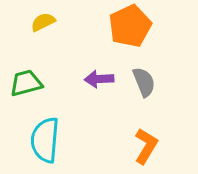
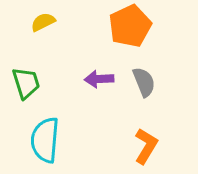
green trapezoid: rotated 88 degrees clockwise
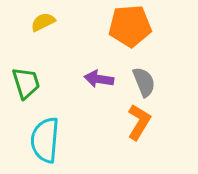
orange pentagon: rotated 21 degrees clockwise
purple arrow: rotated 12 degrees clockwise
orange L-shape: moved 7 px left, 24 px up
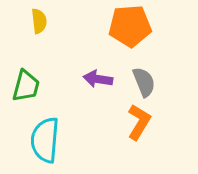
yellow semicircle: moved 4 px left, 1 px up; rotated 110 degrees clockwise
purple arrow: moved 1 px left
green trapezoid: moved 3 px down; rotated 32 degrees clockwise
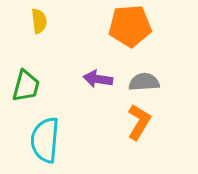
gray semicircle: rotated 72 degrees counterclockwise
